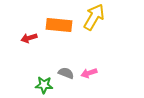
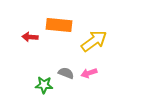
yellow arrow: moved 24 px down; rotated 24 degrees clockwise
red arrow: moved 1 px right, 1 px up; rotated 21 degrees clockwise
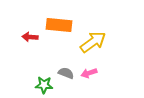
yellow arrow: moved 1 px left, 1 px down
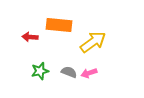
gray semicircle: moved 3 px right, 1 px up
green star: moved 4 px left, 14 px up; rotated 18 degrees counterclockwise
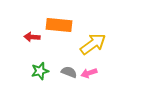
red arrow: moved 2 px right
yellow arrow: moved 2 px down
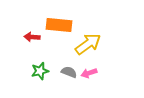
yellow arrow: moved 5 px left
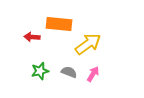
orange rectangle: moved 1 px up
pink arrow: moved 4 px right, 1 px down; rotated 140 degrees clockwise
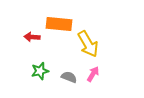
yellow arrow: rotated 96 degrees clockwise
gray semicircle: moved 5 px down
